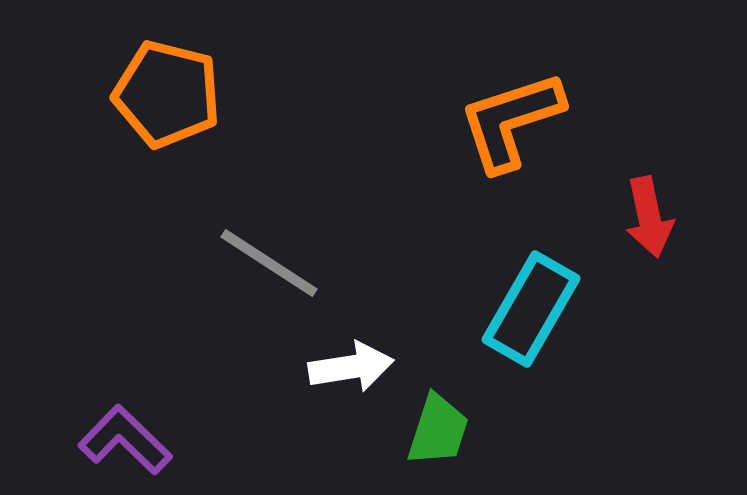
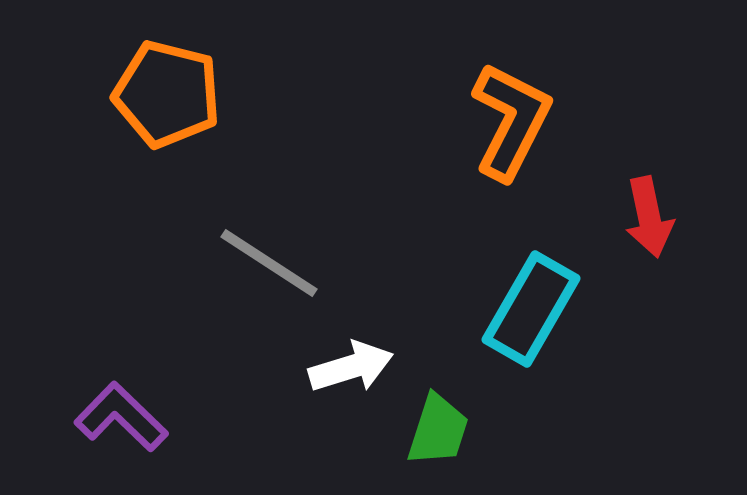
orange L-shape: rotated 135 degrees clockwise
white arrow: rotated 8 degrees counterclockwise
purple L-shape: moved 4 px left, 23 px up
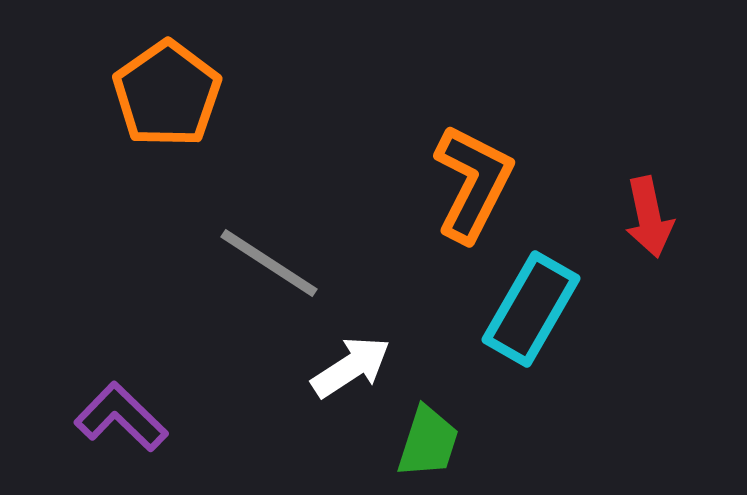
orange pentagon: rotated 23 degrees clockwise
orange L-shape: moved 38 px left, 62 px down
white arrow: rotated 16 degrees counterclockwise
green trapezoid: moved 10 px left, 12 px down
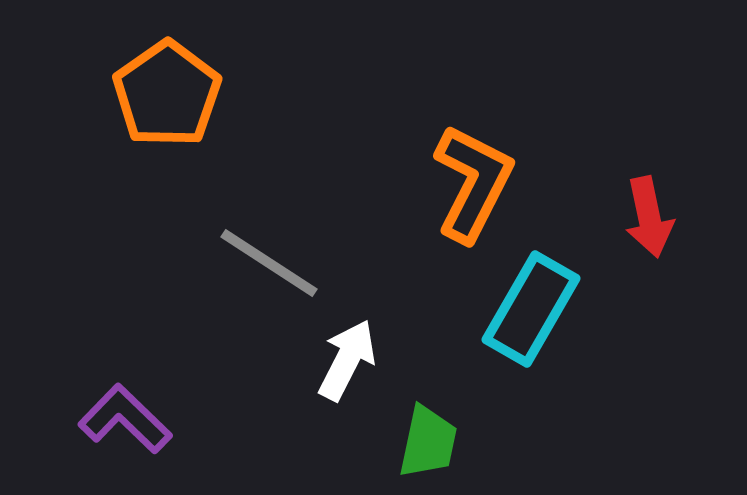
white arrow: moved 4 px left, 7 px up; rotated 30 degrees counterclockwise
purple L-shape: moved 4 px right, 2 px down
green trapezoid: rotated 6 degrees counterclockwise
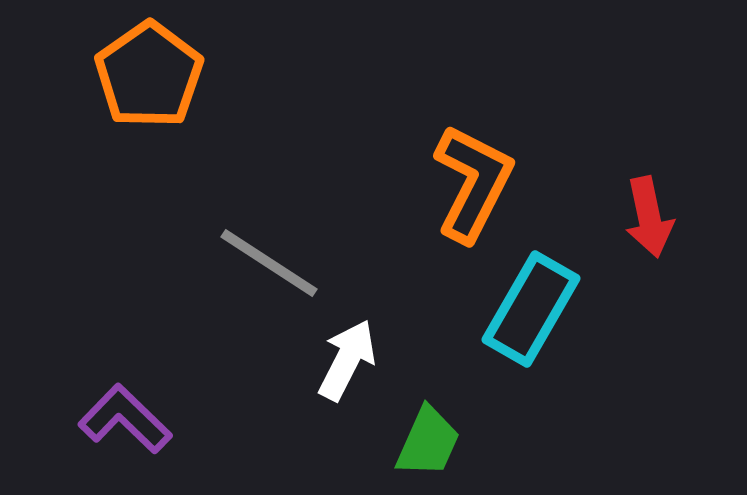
orange pentagon: moved 18 px left, 19 px up
green trapezoid: rotated 12 degrees clockwise
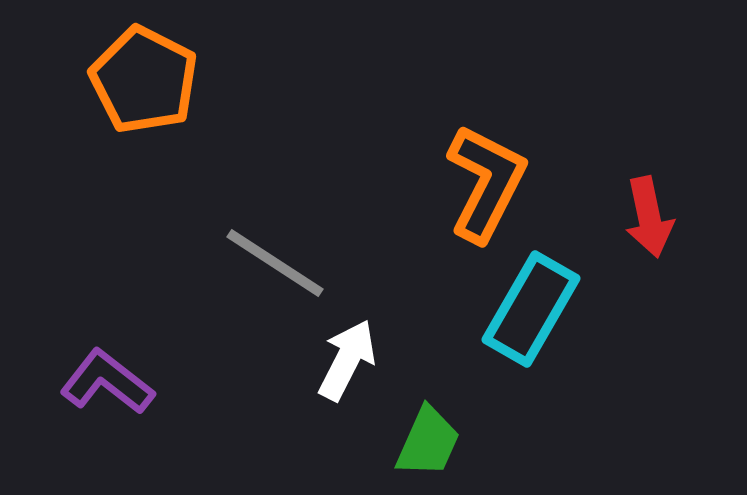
orange pentagon: moved 5 px left, 5 px down; rotated 10 degrees counterclockwise
orange L-shape: moved 13 px right
gray line: moved 6 px right
purple L-shape: moved 18 px left, 37 px up; rotated 6 degrees counterclockwise
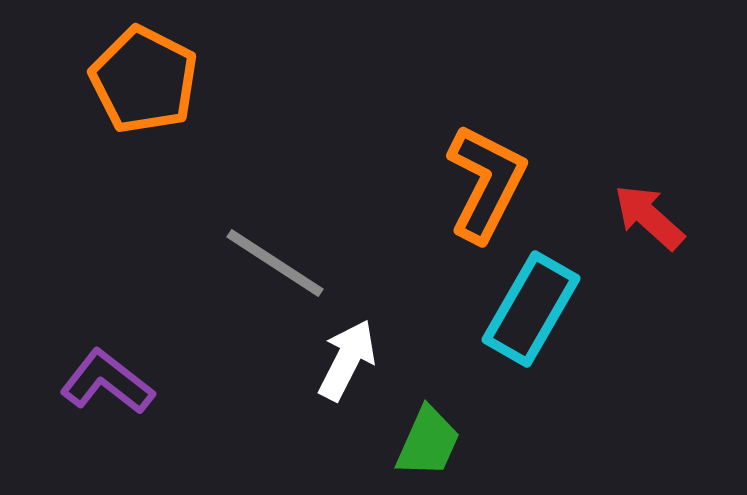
red arrow: rotated 144 degrees clockwise
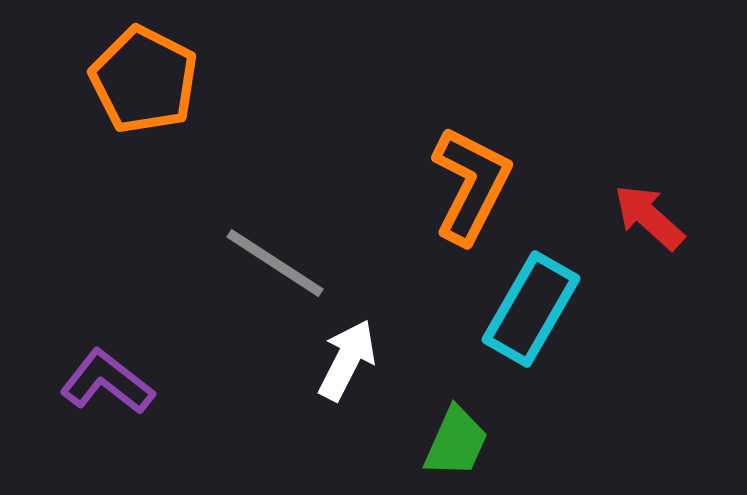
orange L-shape: moved 15 px left, 2 px down
green trapezoid: moved 28 px right
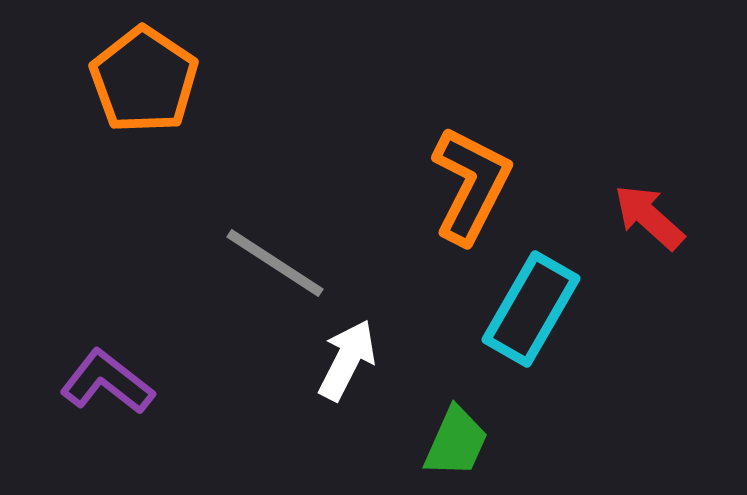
orange pentagon: rotated 7 degrees clockwise
